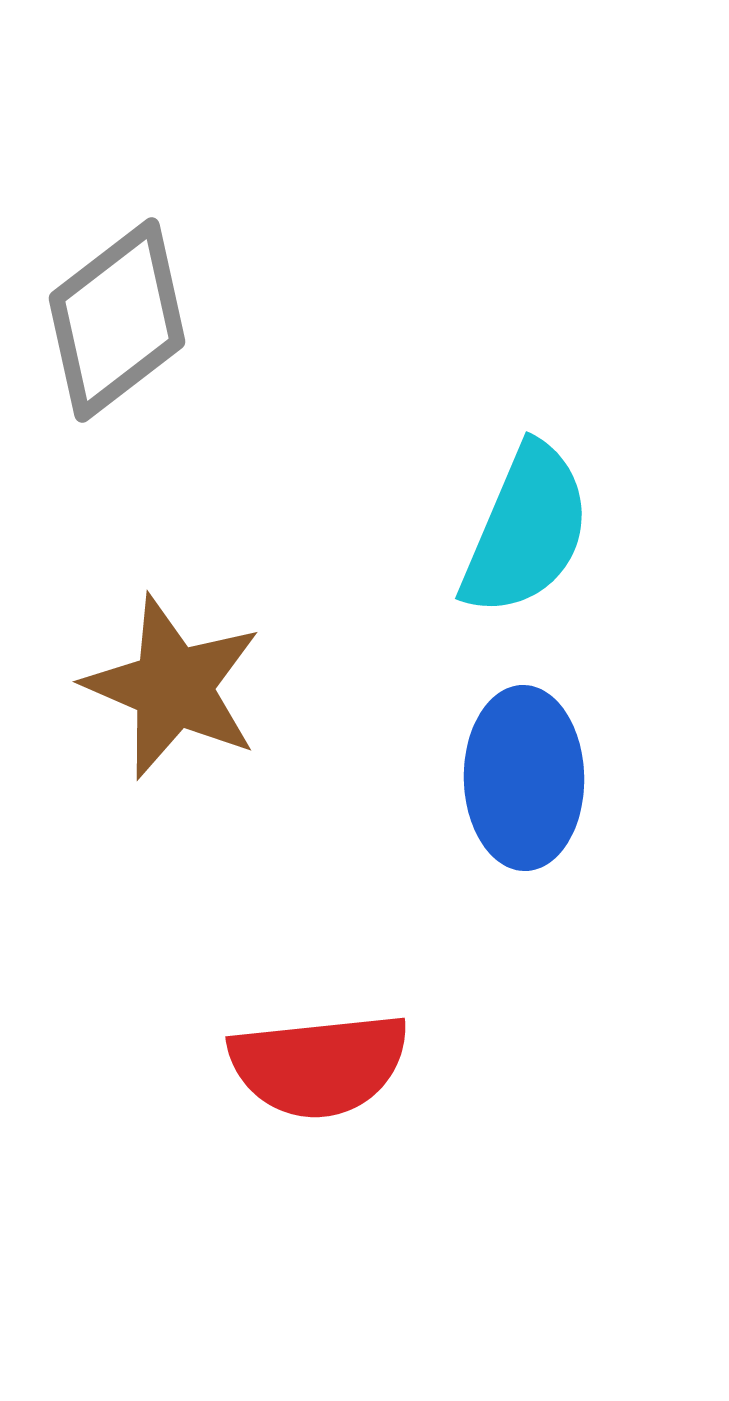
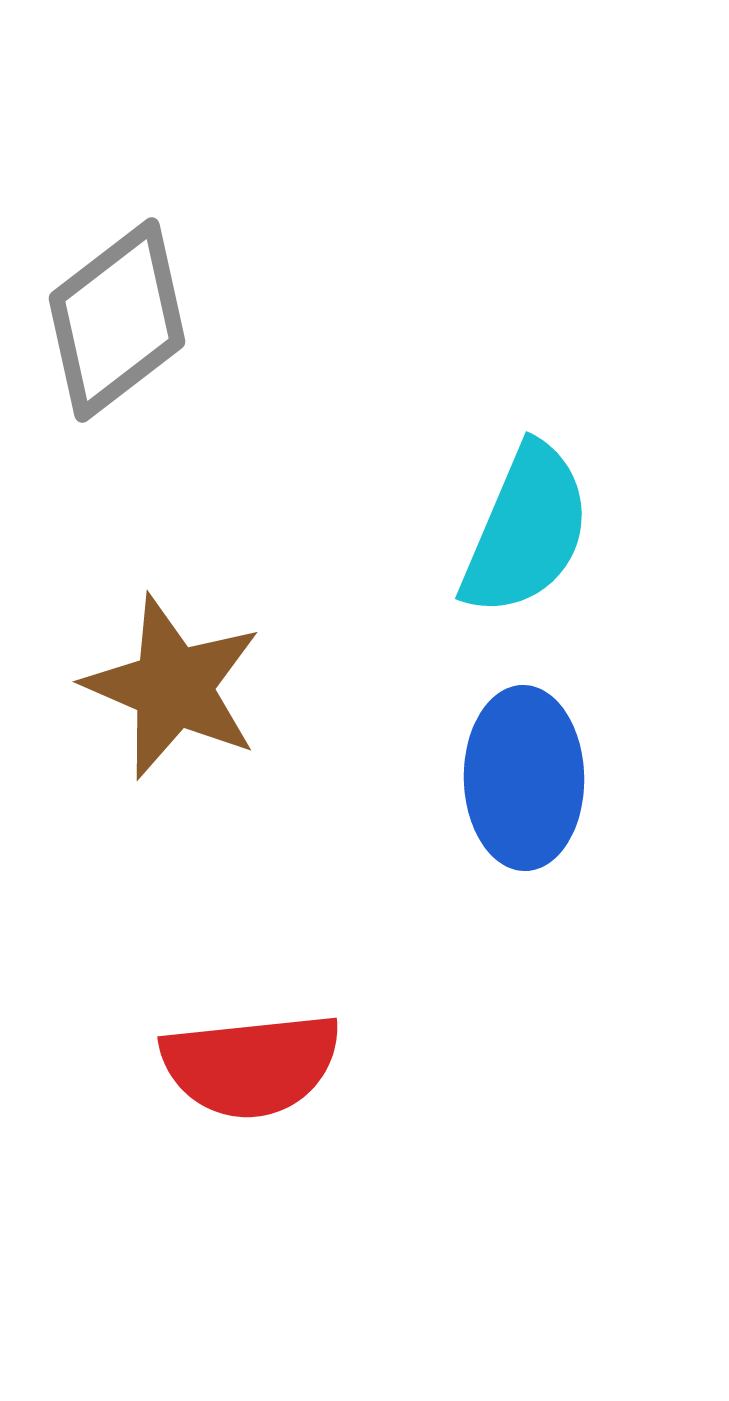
red semicircle: moved 68 px left
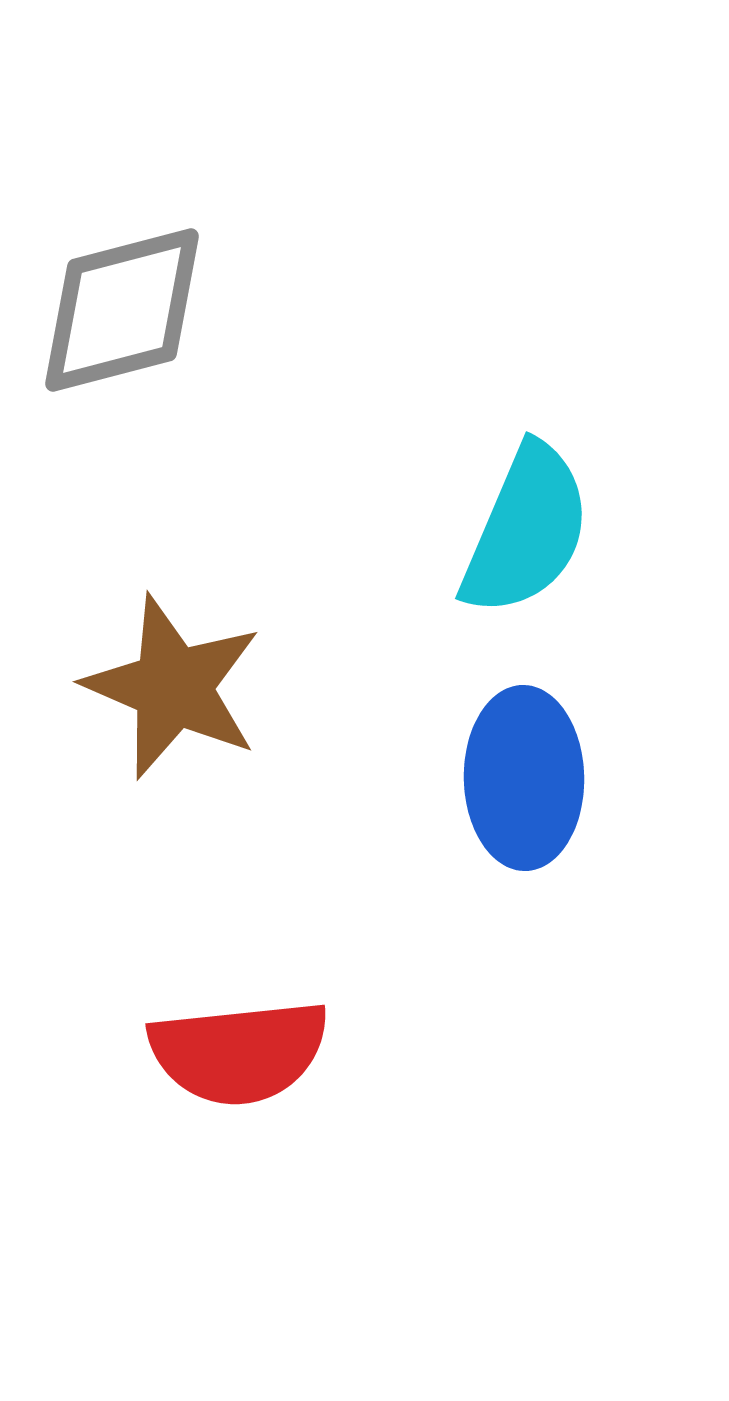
gray diamond: moved 5 px right, 10 px up; rotated 23 degrees clockwise
red semicircle: moved 12 px left, 13 px up
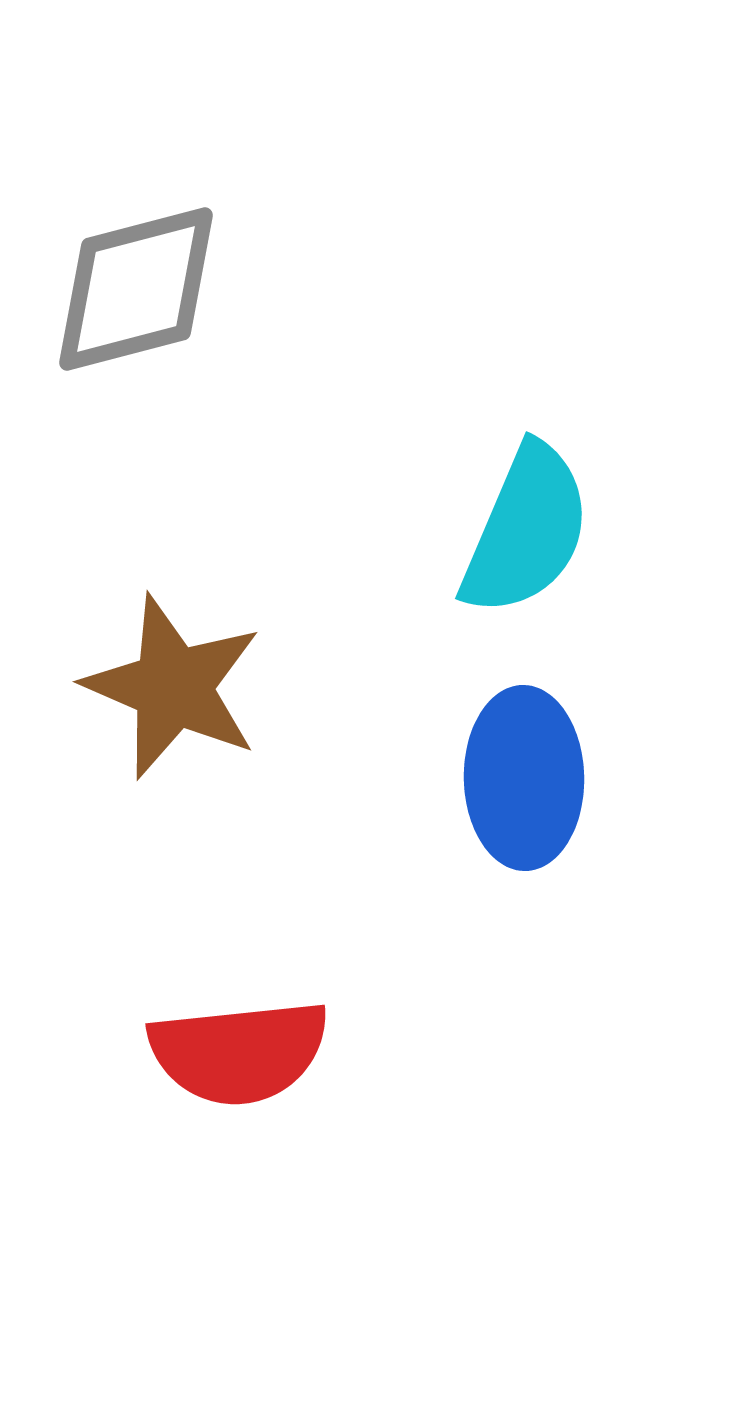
gray diamond: moved 14 px right, 21 px up
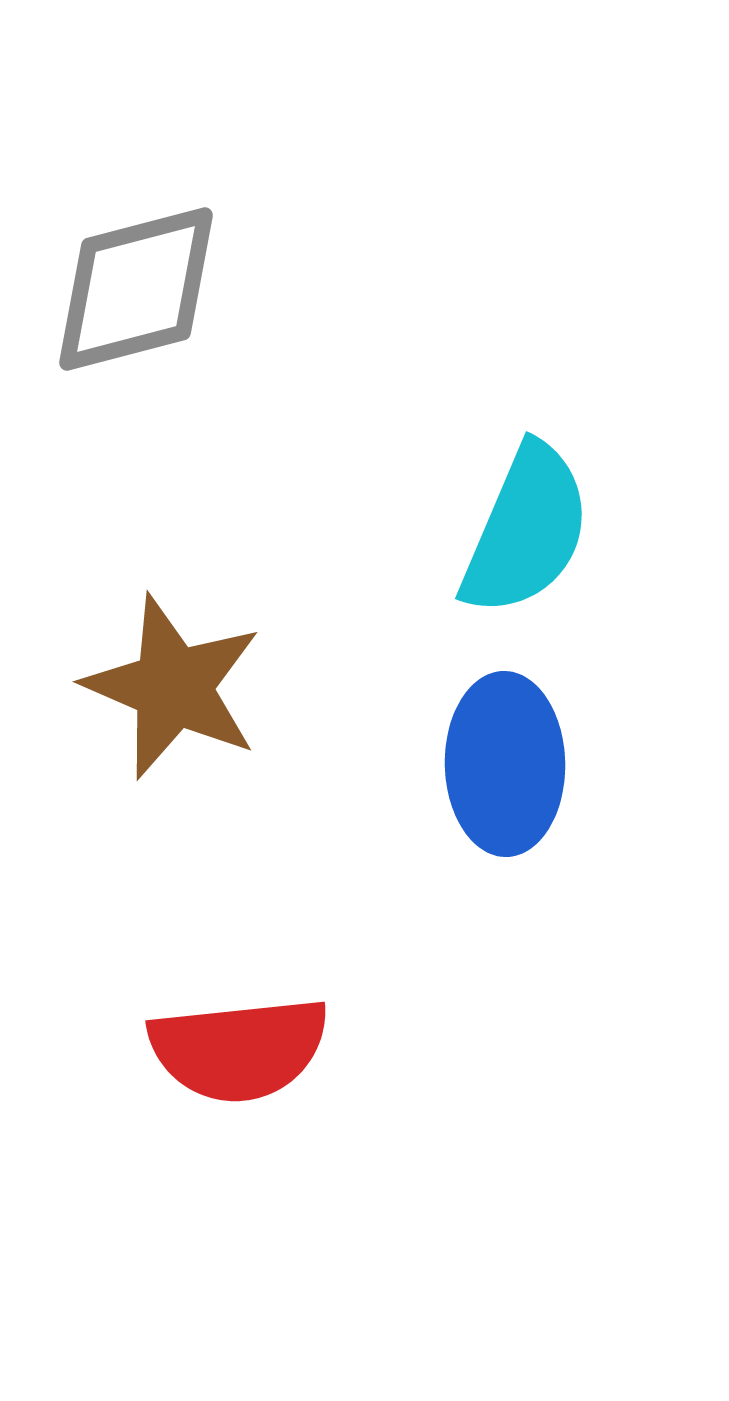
blue ellipse: moved 19 px left, 14 px up
red semicircle: moved 3 px up
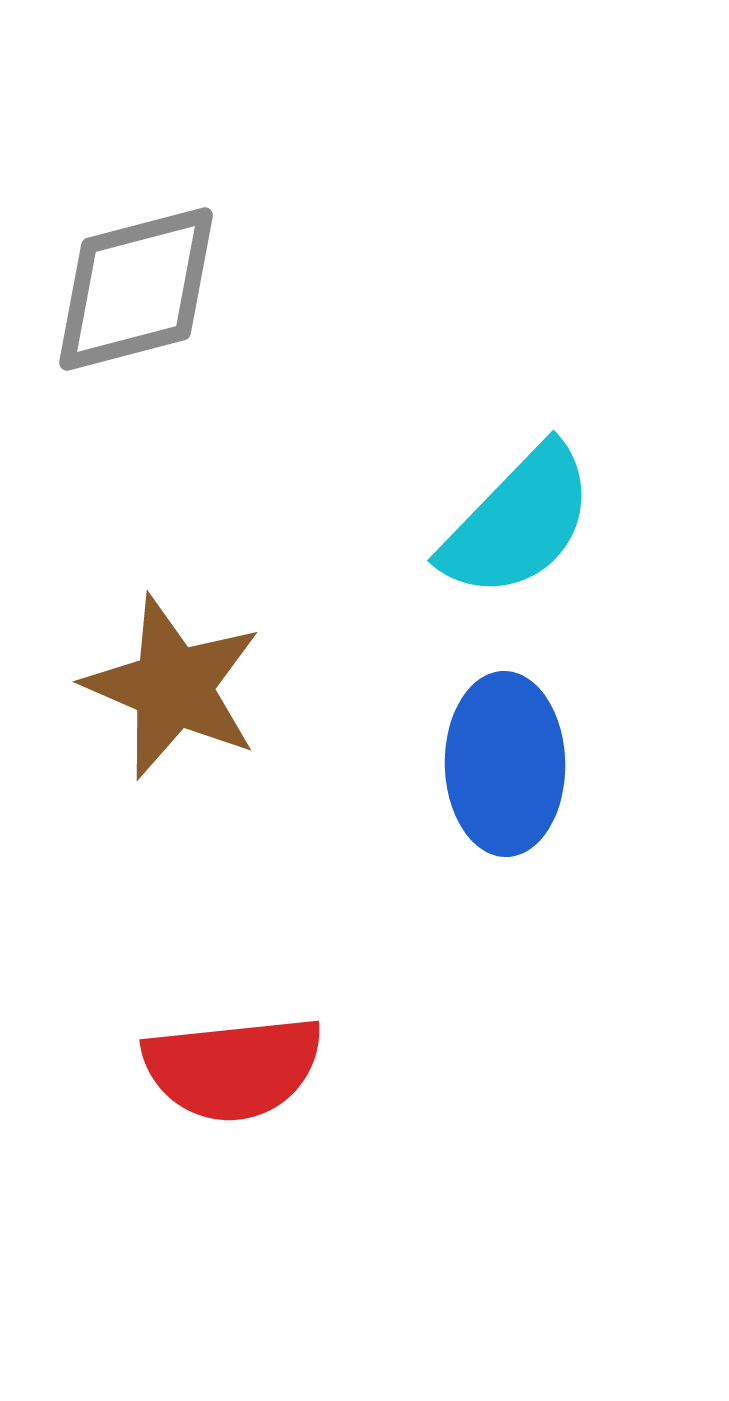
cyan semicircle: moved 8 px left, 8 px up; rotated 21 degrees clockwise
red semicircle: moved 6 px left, 19 px down
